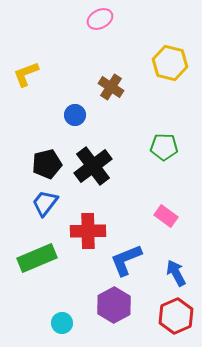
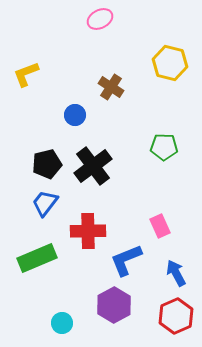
pink rectangle: moved 6 px left, 10 px down; rotated 30 degrees clockwise
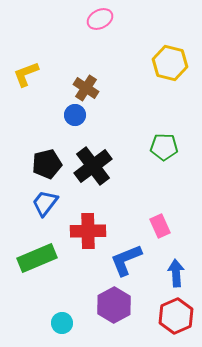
brown cross: moved 25 px left, 1 px down
blue arrow: rotated 24 degrees clockwise
